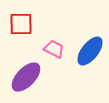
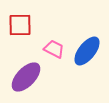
red square: moved 1 px left, 1 px down
blue ellipse: moved 3 px left
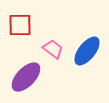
pink trapezoid: moved 1 px left; rotated 10 degrees clockwise
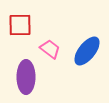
pink trapezoid: moved 3 px left
purple ellipse: rotated 44 degrees counterclockwise
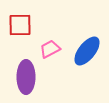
pink trapezoid: rotated 65 degrees counterclockwise
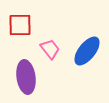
pink trapezoid: rotated 80 degrees clockwise
purple ellipse: rotated 8 degrees counterclockwise
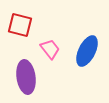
red square: rotated 15 degrees clockwise
blue ellipse: rotated 12 degrees counterclockwise
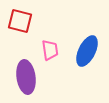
red square: moved 4 px up
pink trapezoid: moved 1 px down; rotated 30 degrees clockwise
